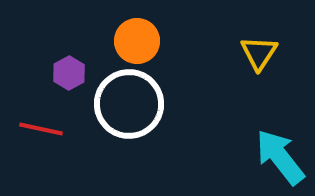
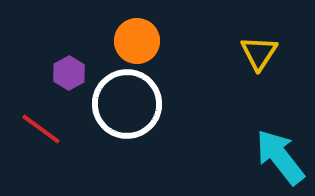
white circle: moved 2 px left
red line: rotated 24 degrees clockwise
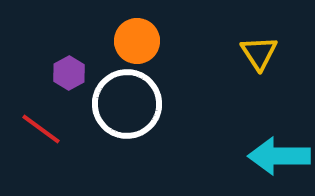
yellow triangle: rotated 6 degrees counterclockwise
cyan arrow: moved 1 px left, 1 px up; rotated 52 degrees counterclockwise
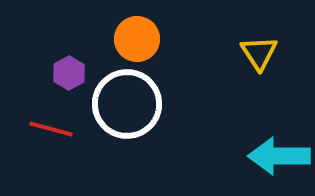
orange circle: moved 2 px up
red line: moved 10 px right; rotated 21 degrees counterclockwise
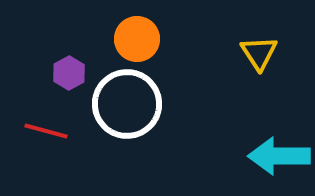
red line: moved 5 px left, 2 px down
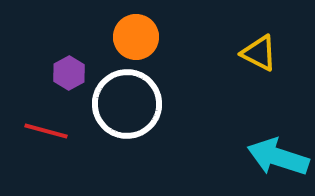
orange circle: moved 1 px left, 2 px up
yellow triangle: rotated 30 degrees counterclockwise
cyan arrow: moved 1 px left, 1 px down; rotated 18 degrees clockwise
